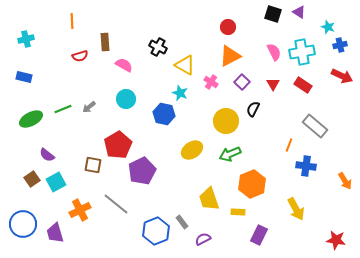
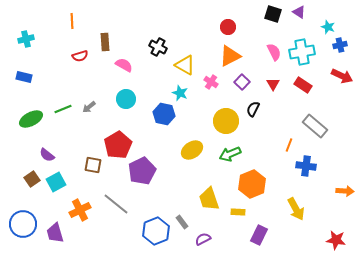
orange arrow at (345, 181): moved 10 px down; rotated 54 degrees counterclockwise
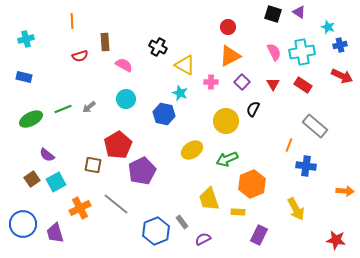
pink cross at (211, 82): rotated 32 degrees counterclockwise
green arrow at (230, 154): moved 3 px left, 5 px down
orange cross at (80, 210): moved 2 px up
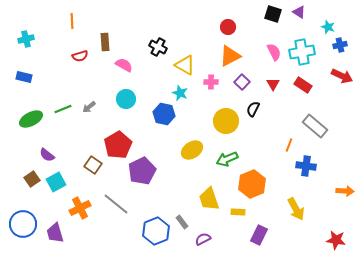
brown square at (93, 165): rotated 24 degrees clockwise
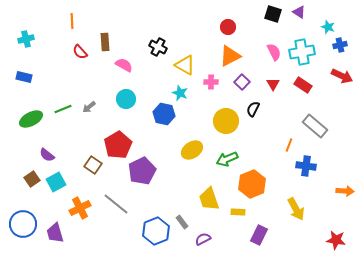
red semicircle at (80, 56): moved 4 px up; rotated 63 degrees clockwise
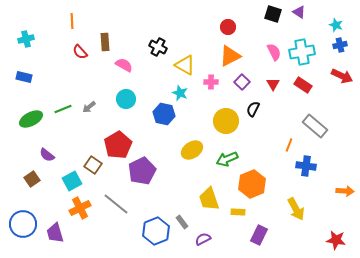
cyan star at (328, 27): moved 8 px right, 2 px up
cyan square at (56, 182): moved 16 px right, 1 px up
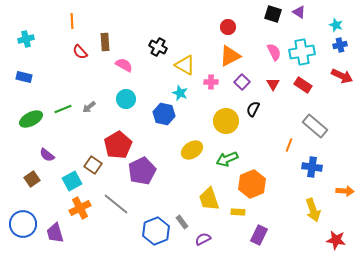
blue cross at (306, 166): moved 6 px right, 1 px down
yellow arrow at (296, 209): moved 17 px right, 1 px down; rotated 10 degrees clockwise
